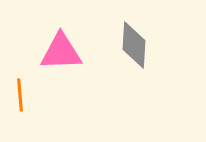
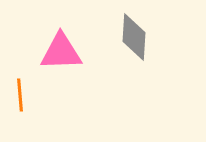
gray diamond: moved 8 px up
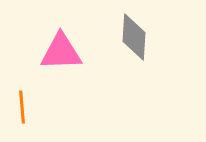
orange line: moved 2 px right, 12 px down
